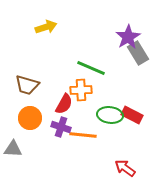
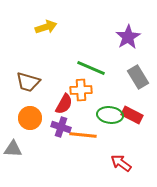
gray rectangle: moved 24 px down
brown trapezoid: moved 1 px right, 3 px up
red arrow: moved 4 px left, 5 px up
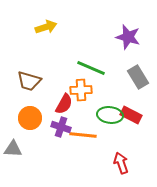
purple star: rotated 25 degrees counterclockwise
brown trapezoid: moved 1 px right, 1 px up
red rectangle: moved 1 px left
red arrow: rotated 35 degrees clockwise
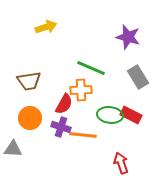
brown trapezoid: rotated 25 degrees counterclockwise
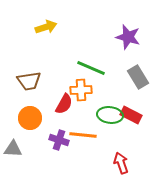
purple cross: moved 2 px left, 13 px down
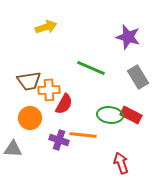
orange cross: moved 32 px left
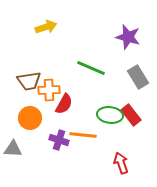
red rectangle: rotated 25 degrees clockwise
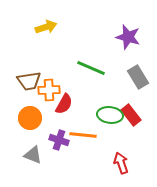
gray triangle: moved 20 px right, 6 px down; rotated 18 degrees clockwise
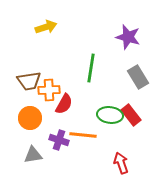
green line: rotated 76 degrees clockwise
gray triangle: rotated 30 degrees counterclockwise
